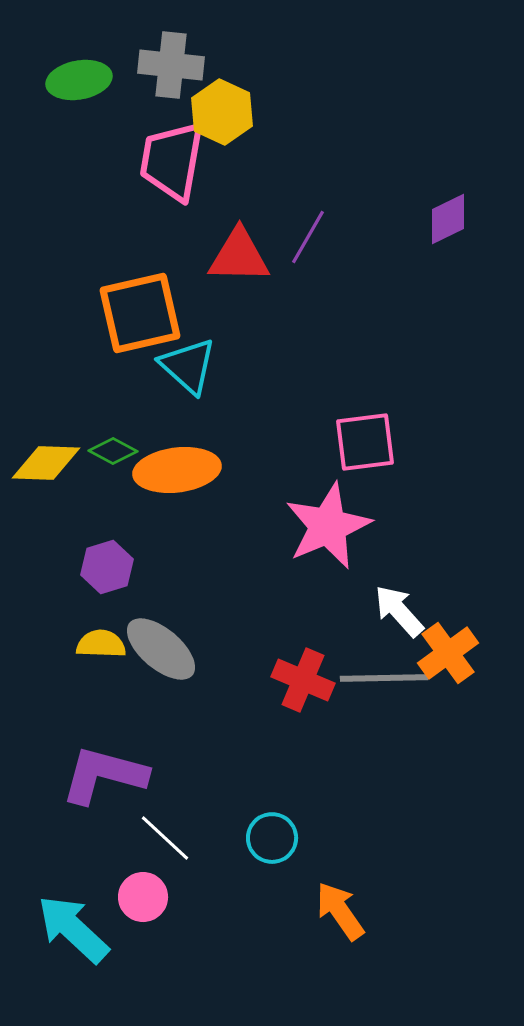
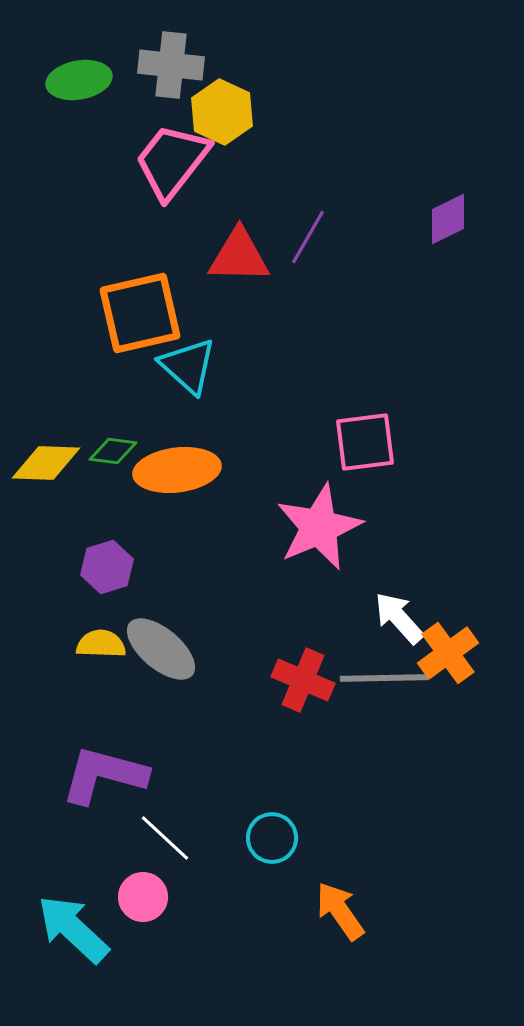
pink trapezoid: rotated 28 degrees clockwise
green diamond: rotated 21 degrees counterclockwise
pink star: moved 9 px left, 1 px down
white arrow: moved 7 px down
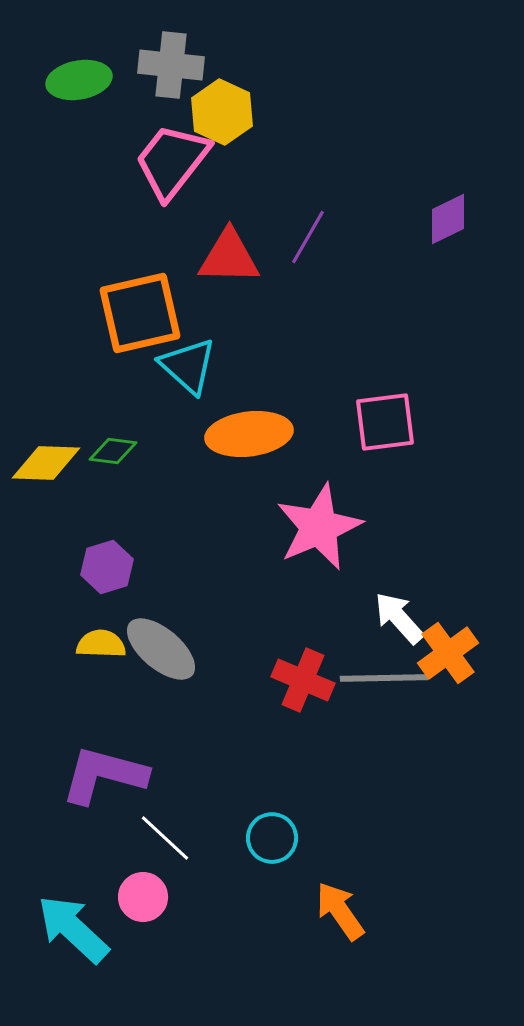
red triangle: moved 10 px left, 1 px down
pink square: moved 20 px right, 20 px up
orange ellipse: moved 72 px right, 36 px up
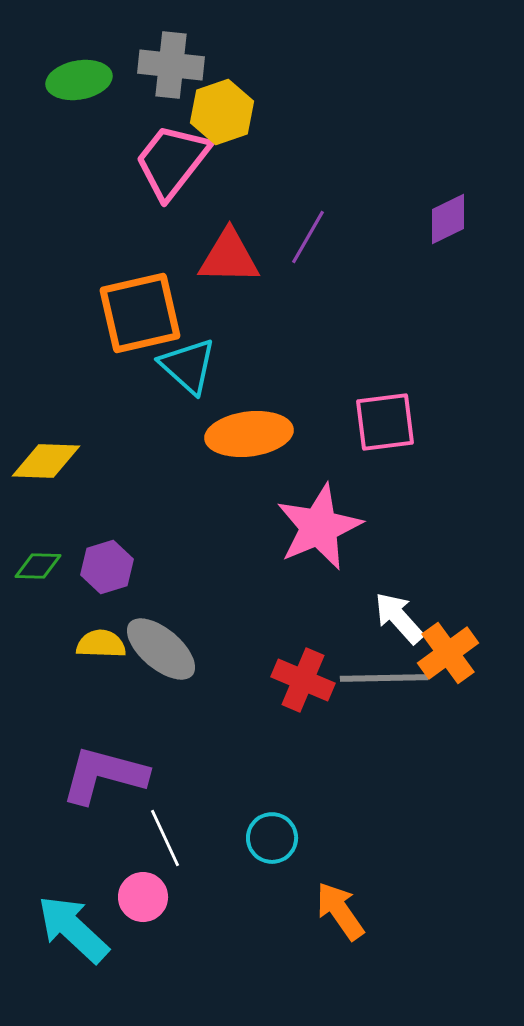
yellow hexagon: rotated 16 degrees clockwise
green diamond: moved 75 px left, 115 px down; rotated 6 degrees counterclockwise
yellow diamond: moved 2 px up
white line: rotated 22 degrees clockwise
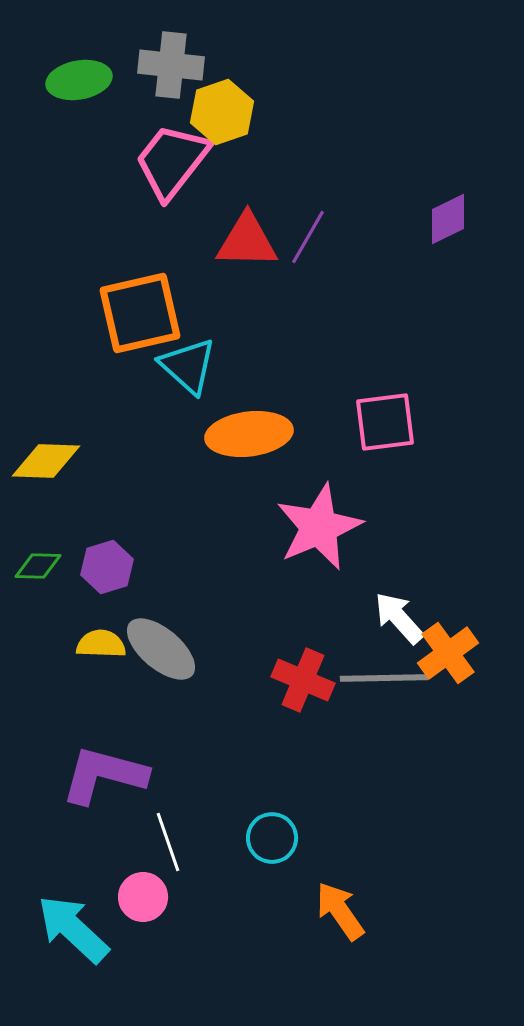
red triangle: moved 18 px right, 16 px up
white line: moved 3 px right, 4 px down; rotated 6 degrees clockwise
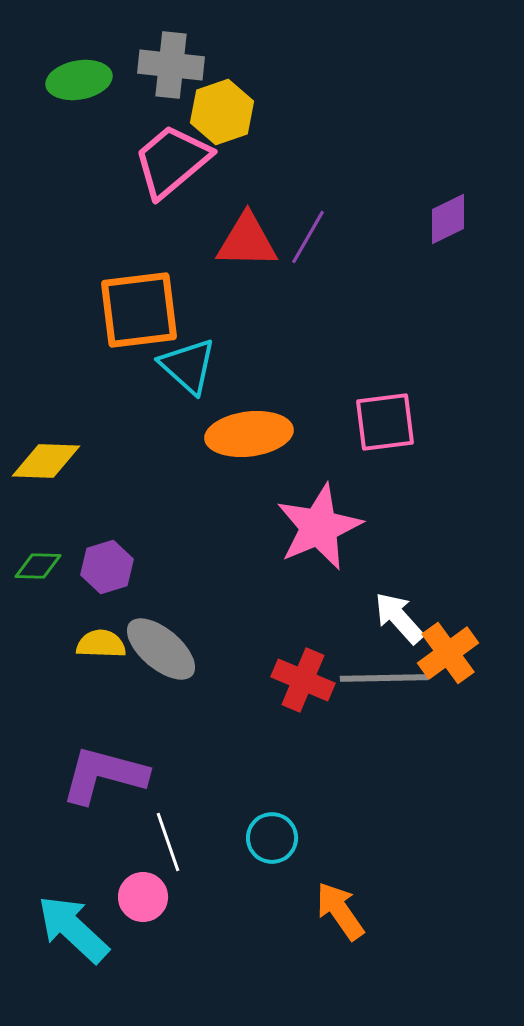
pink trapezoid: rotated 12 degrees clockwise
orange square: moved 1 px left, 3 px up; rotated 6 degrees clockwise
